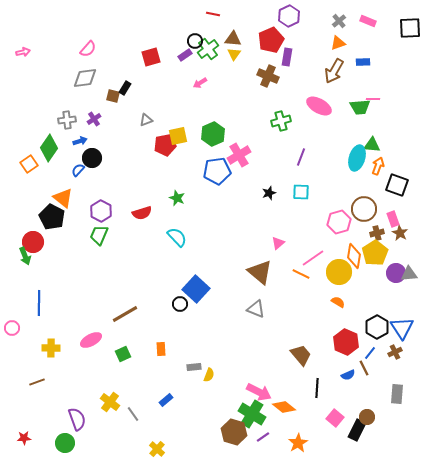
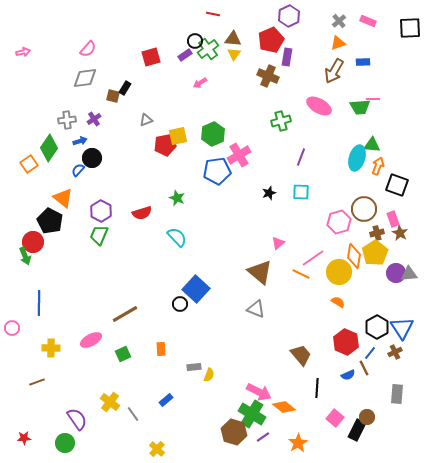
black pentagon at (52, 217): moved 2 px left, 4 px down
purple semicircle at (77, 419): rotated 15 degrees counterclockwise
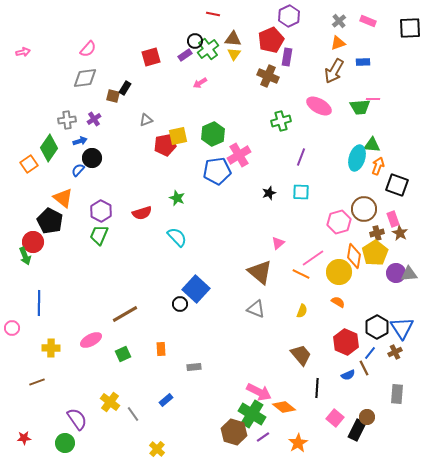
yellow semicircle at (209, 375): moved 93 px right, 64 px up
